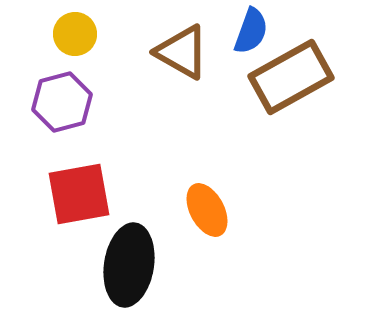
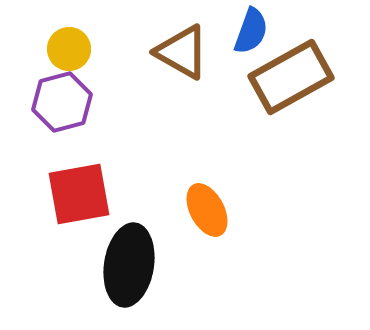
yellow circle: moved 6 px left, 15 px down
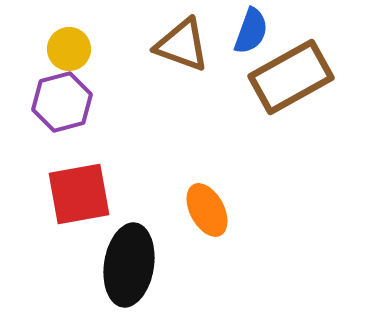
brown triangle: moved 7 px up; rotated 10 degrees counterclockwise
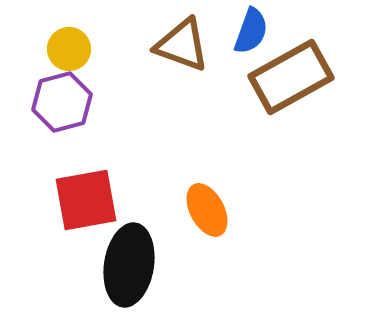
red square: moved 7 px right, 6 px down
